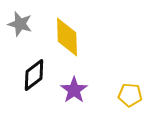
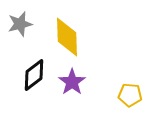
gray star: rotated 30 degrees counterclockwise
purple star: moved 2 px left, 8 px up
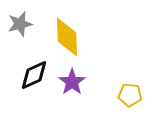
black diamond: rotated 12 degrees clockwise
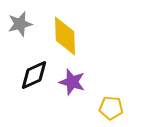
yellow diamond: moved 2 px left, 1 px up
purple star: rotated 20 degrees counterclockwise
yellow pentagon: moved 19 px left, 13 px down
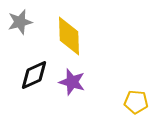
gray star: moved 2 px up
yellow diamond: moved 4 px right
yellow pentagon: moved 25 px right, 6 px up
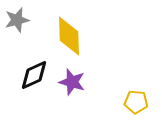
gray star: moved 3 px left, 2 px up
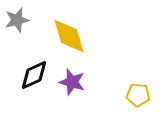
yellow diamond: rotated 15 degrees counterclockwise
yellow pentagon: moved 2 px right, 7 px up
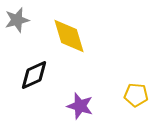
purple star: moved 8 px right, 24 px down
yellow pentagon: moved 2 px left
